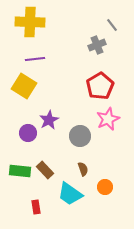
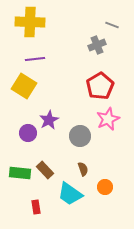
gray line: rotated 32 degrees counterclockwise
green rectangle: moved 2 px down
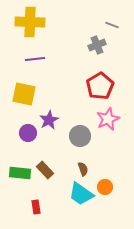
yellow square: moved 8 px down; rotated 20 degrees counterclockwise
cyan trapezoid: moved 11 px right
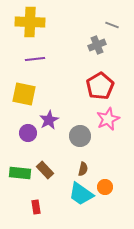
brown semicircle: rotated 32 degrees clockwise
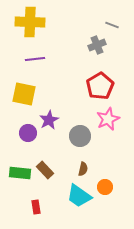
cyan trapezoid: moved 2 px left, 2 px down
